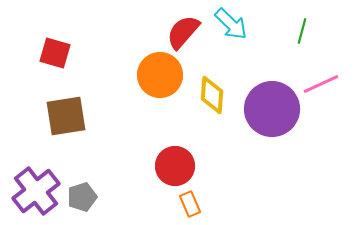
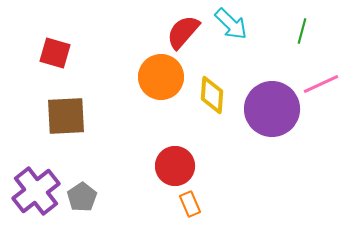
orange circle: moved 1 px right, 2 px down
brown square: rotated 6 degrees clockwise
gray pentagon: rotated 16 degrees counterclockwise
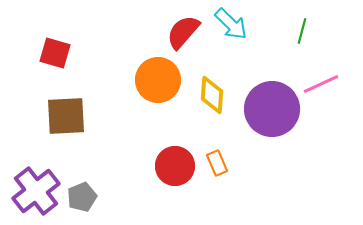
orange circle: moved 3 px left, 3 px down
gray pentagon: rotated 12 degrees clockwise
orange rectangle: moved 27 px right, 41 px up
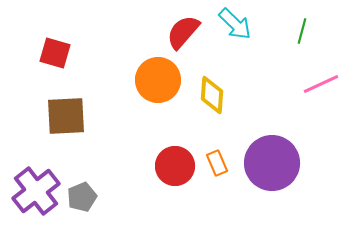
cyan arrow: moved 4 px right
purple circle: moved 54 px down
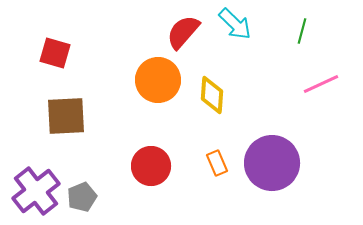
red circle: moved 24 px left
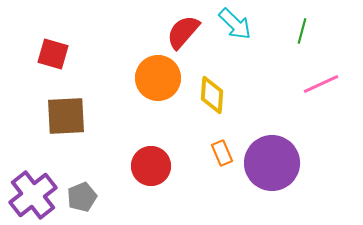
red square: moved 2 px left, 1 px down
orange circle: moved 2 px up
orange rectangle: moved 5 px right, 10 px up
purple cross: moved 3 px left, 4 px down
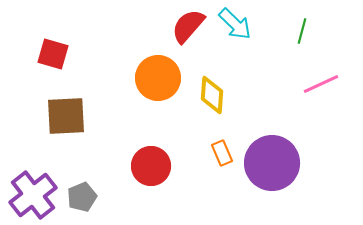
red semicircle: moved 5 px right, 6 px up
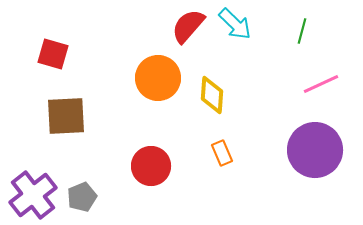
purple circle: moved 43 px right, 13 px up
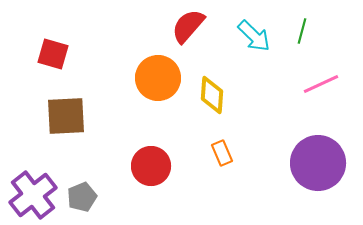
cyan arrow: moved 19 px right, 12 px down
purple circle: moved 3 px right, 13 px down
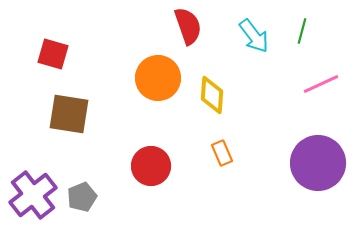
red semicircle: rotated 120 degrees clockwise
cyan arrow: rotated 9 degrees clockwise
brown square: moved 3 px right, 2 px up; rotated 12 degrees clockwise
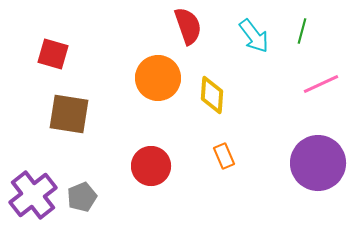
orange rectangle: moved 2 px right, 3 px down
